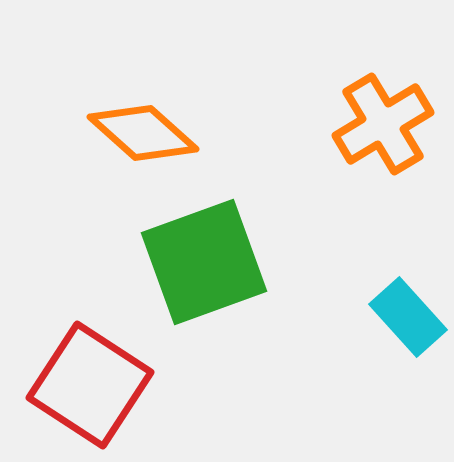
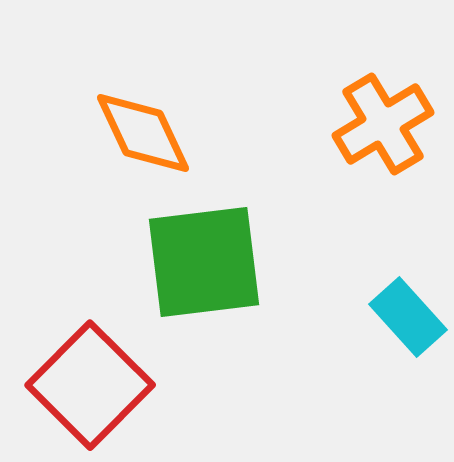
orange diamond: rotated 23 degrees clockwise
green square: rotated 13 degrees clockwise
red square: rotated 12 degrees clockwise
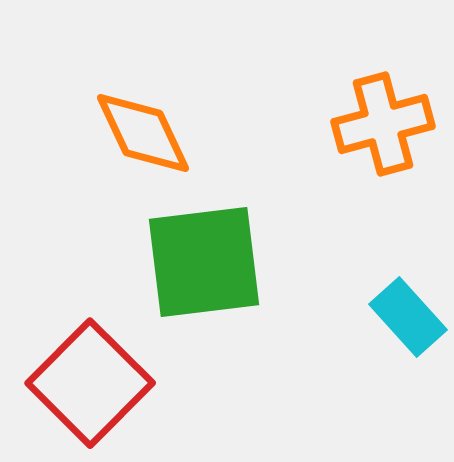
orange cross: rotated 16 degrees clockwise
red square: moved 2 px up
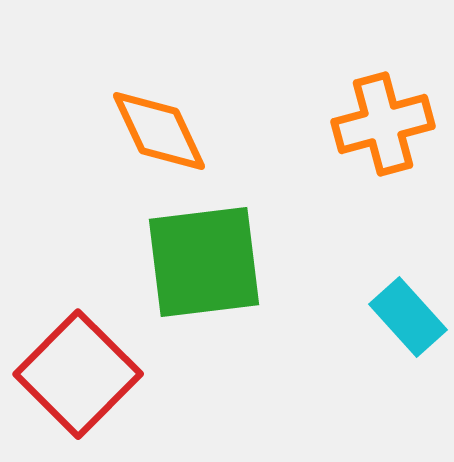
orange diamond: moved 16 px right, 2 px up
red square: moved 12 px left, 9 px up
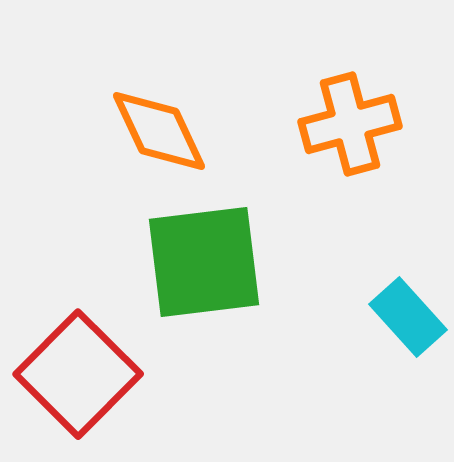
orange cross: moved 33 px left
